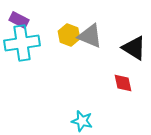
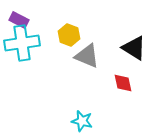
gray triangle: moved 3 px left, 20 px down
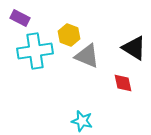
purple rectangle: moved 1 px right, 2 px up
cyan cross: moved 13 px right, 8 px down
